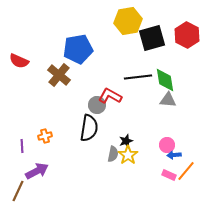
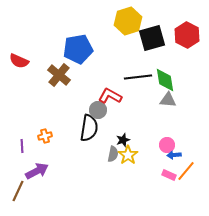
yellow hexagon: rotated 8 degrees counterclockwise
gray circle: moved 1 px right, 5 px down
black star: moved 3 px left, 1 px up
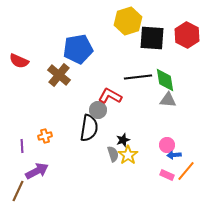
black square: rotated 20 degrees clockwise
gray semicircle: rotated 28 degrees counterclockwise
pink rectangle: moved 2 px left
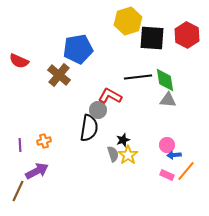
orange cross: moved 1 px left, 5 px down
purple line: moved 2 px left, 1 px up
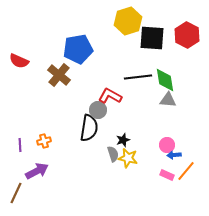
yellow star: moved 3 px down; rotated 24 degrees counterclockwise
brown line: moved 2 px left, 2 px down
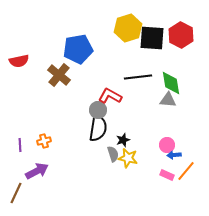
yellow hexagon: moved 7 px down
red hexagon: moved 6 px left
red semicircle: rotated 36 degrees counterclockwise
green diamond: moved 6 px right, 3 px down
black semicircle: moved 9 px right
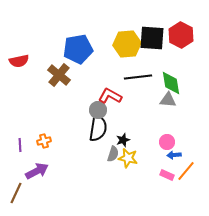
yellow hexagon: moved 1 px left, 16 px down; rotated 12 degrees clockwise
pink circle: moved 3 px up
gray semicircle: rotated 35 degrees clockwise
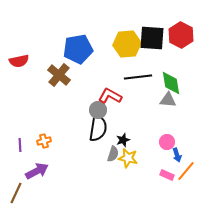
blue arrow: moved 3 px right; rotated 104 degrees counterclockwise
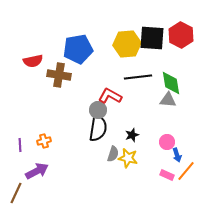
red semicircle: moved 14 px right
brown cross: rotated 30 degrees counterclockwise
black star: moved 9 px right, 5 px up
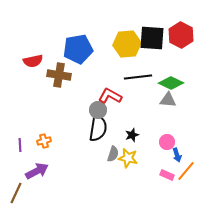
green diamond: rotated 55 degrees counterclockwise
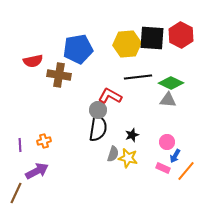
blue arrow: moved 2 px left, 1 px down; rotated 48 degrees clockwise
pink rectangle: moved 4 px left, 7 px up
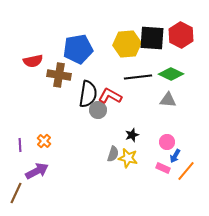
green diamond: moved 9 px up
black semicircle: moved 10 px left, 34 px up
orange cross: rotated 32 degrees counterclockwise
